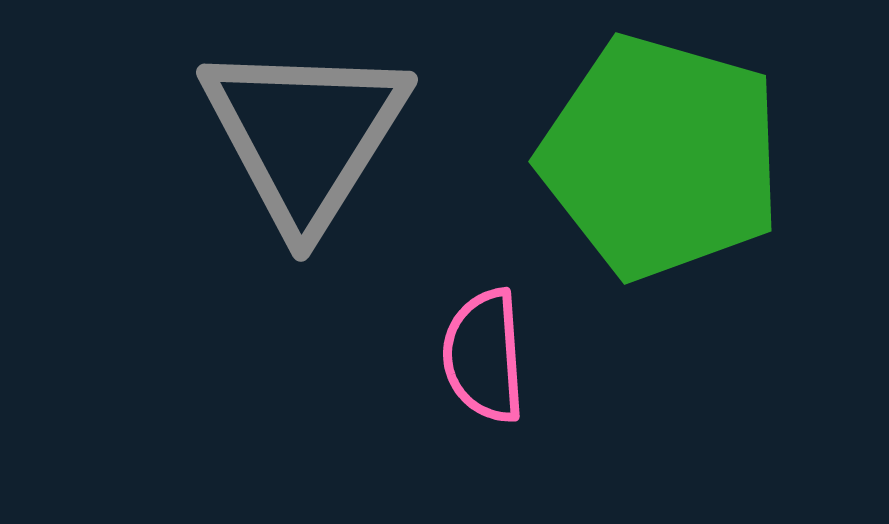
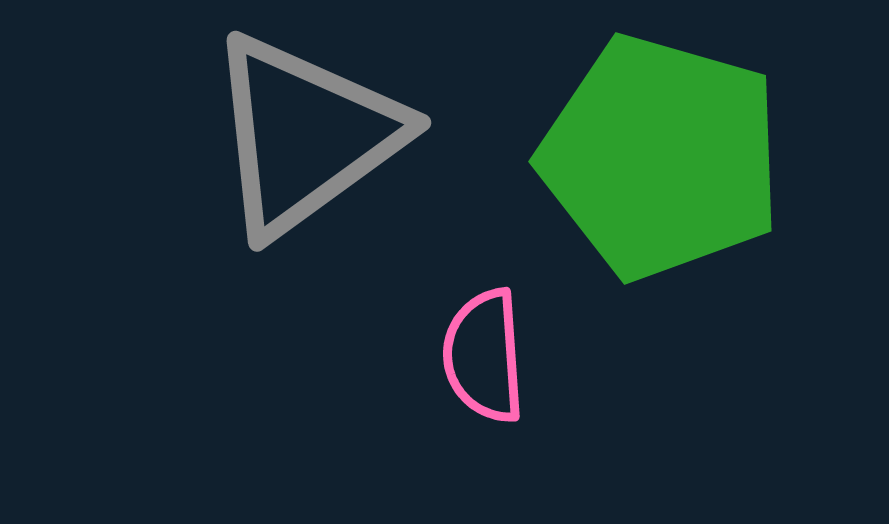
gray triangle: rotated 22 degrees clockwise
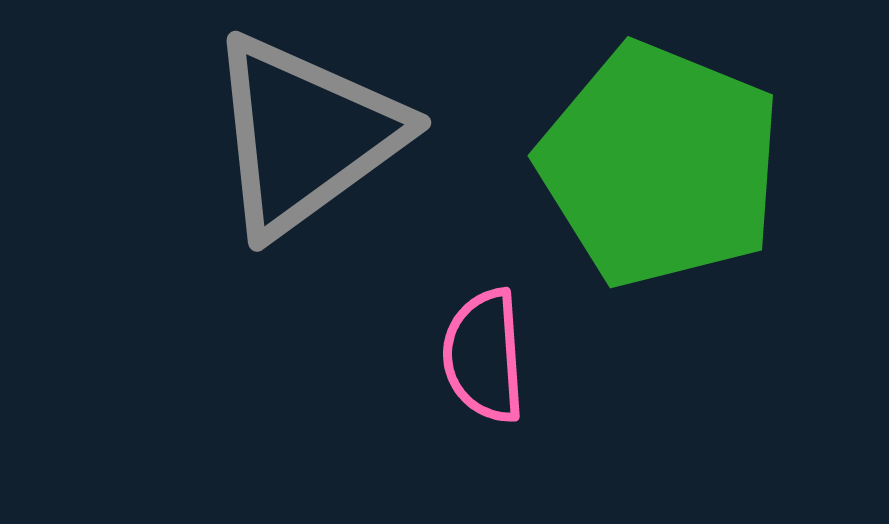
green pentagon: moved 1 px left, 8 px down; rotated 6 degrees clockwise
